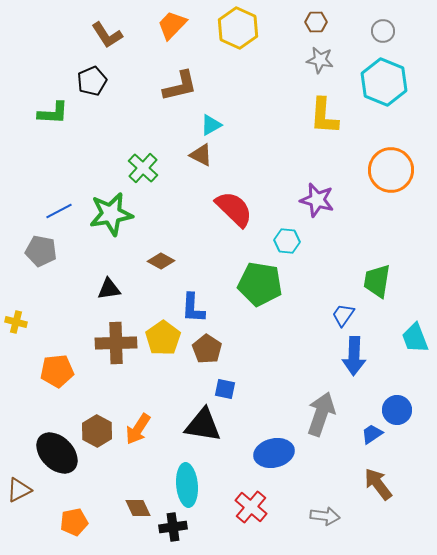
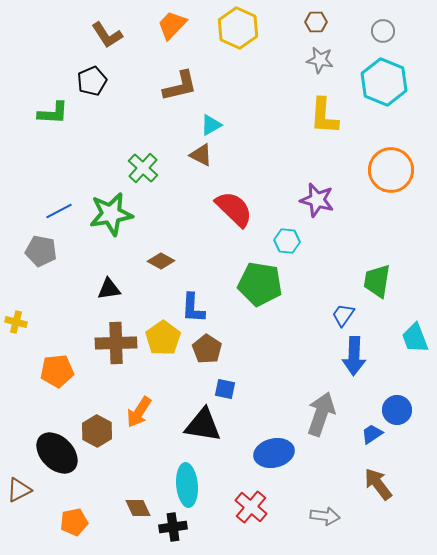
orange arrow at (138, 429): moved 1 px right, 17 px up
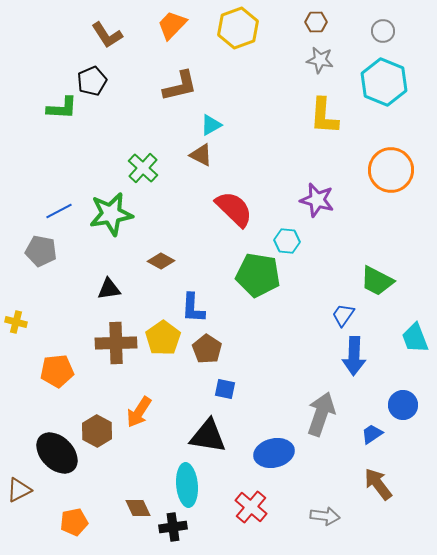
yellow hexagon at (238, 28): rotated 15 degrees clockwise
green L-shape at (53, 113): moved 9 px right, 5 px up
green trapezoid at (377, 281): rotated 72 degrees counterclockwise
green pentagon at (260, 284): moved 2 px left, 9 px up
blue circle at (397, 410): moved 6 px right, 5 px up
black triangle at (203, 425): moved 5 px right, 11 px down
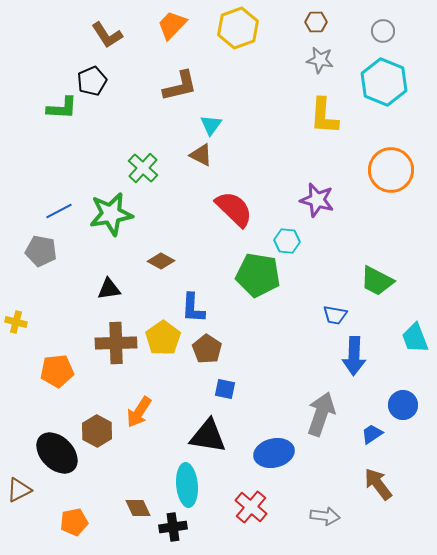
cyan triangle at (211, 125): rotated 25 degrees counterclockwise
blue trapezoid at (343, 315): moved 8 px left; rotated 115 degrees counterclockwise
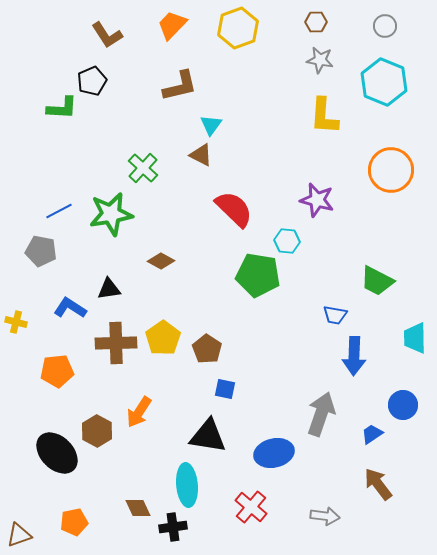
gray circle at (383, 31): moved 2 px right, 5 px up
blue L-shape at (193, 308): moved 123 px left; rotated 120 degrees clockwise
cyan trapezoid at (415, 338): rotated 20 degrees clockwise
brown triangle at (19, 490): moved 45 px down; rotated 8 degrees clockwise
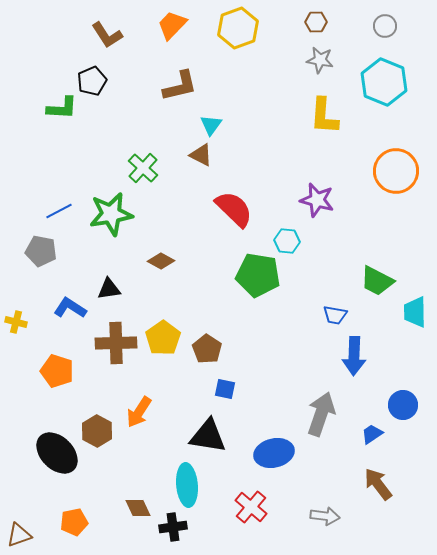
orange circle at (391, 170): moved 5 px right, 1 px down
cyan trapezoid at (415, 338): moved 26 px up
orange pentagon at (57, 371): rotated 24 degrees clockwise
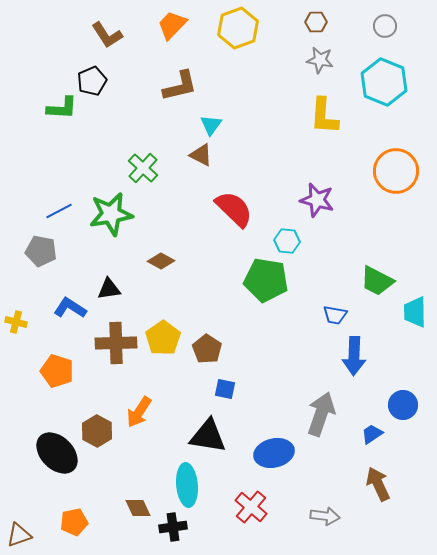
green pentagon at (258, 275): moved 8 px right, 5 px down
brown arrow at (378, 484): rotated 12 degrees clockwise
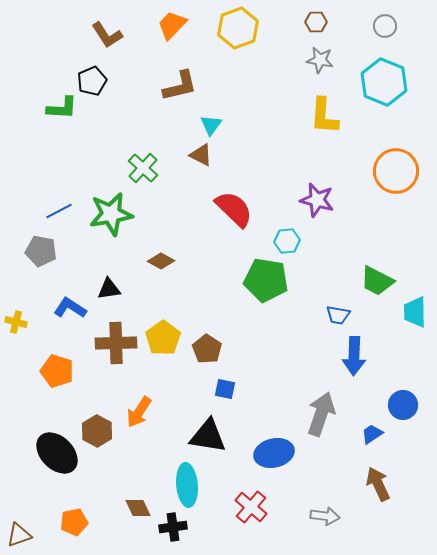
cyan hexagon at (287, 241): rotated 10 degrees counterclockwise
blue trapezoid at (335, 315): moved 3 px right
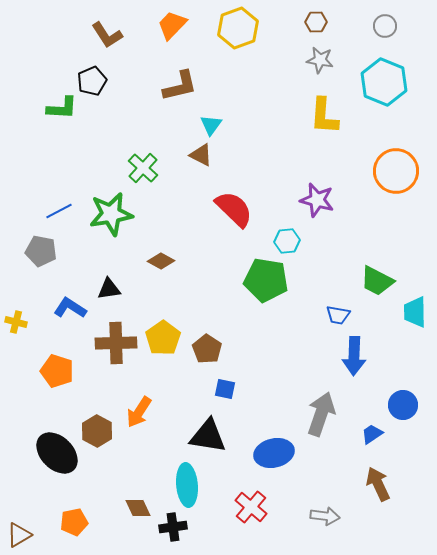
brown triangle at (19, 535): rotated 12 degrees counterclockwise
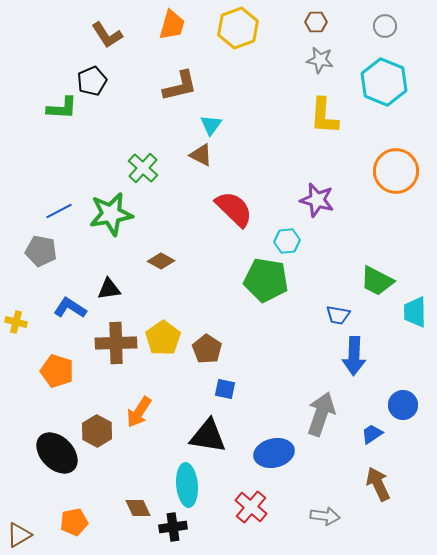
orange trapezoid at (172, 25): rotated 152 degrees clockwise
